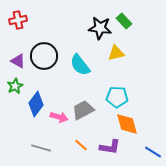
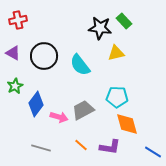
purple triangle: moved 5 px left, 8 px up
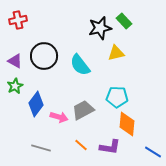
black star: rotated 20 degrees counterclockwise
purple triangle: moved 2 px right, 8 px down
orange diamond: rotated 20 degrees clockwise
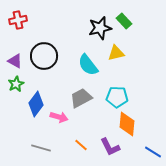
cyan semicircle: moved 8 px right
green star: moved 1 px right, 2 px up
gray trapezoid: moved 2 px left, 12 px up
purple L-shape: rotated 55 degrees clockwise
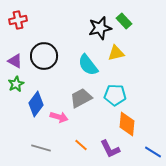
cyan pentagon: moved 2 px left, 2 px up
purple L-shape: moved 2 px down
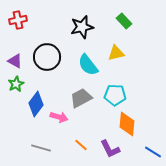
black star: moved 18 px left, 1 px up
black circle: moved 3 px right, 1 px down
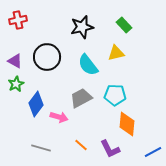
green rectangle: moved 4 px down
blue line: rotated 60 degrees counterclockwise
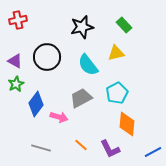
cyan pentagon: moved 2 px right, 2 px up; rotated 30 degrees counterclockwise
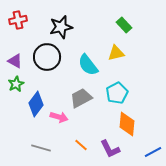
black star: moved 21 px left
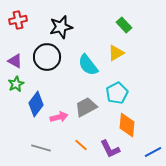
yellow triangle: rotated 18 degrees counterclockwise
gray trapezoid: moved 5 px right, 9 px down
pink arrow: rotated 30 degrees counterclockwise
orange diamond: moved 1 px down
